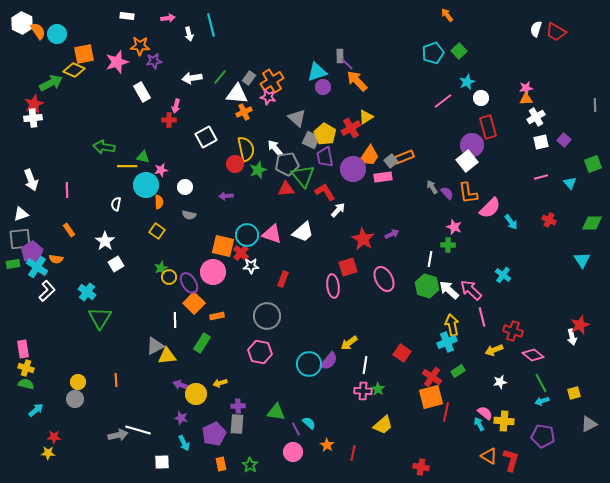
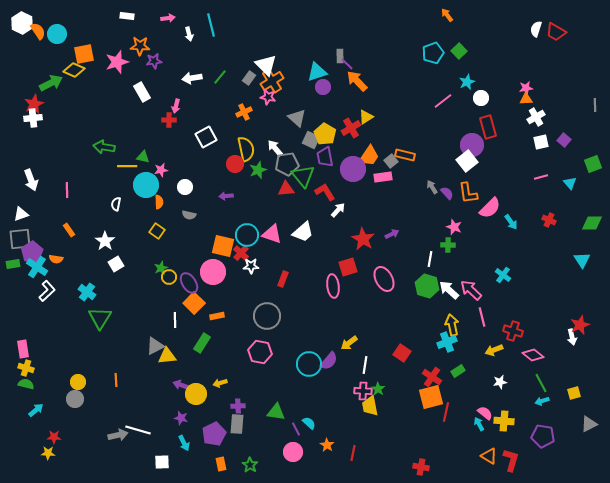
white triangle at (237, 94): moved 29 px right, 29 px up; rotated 40 degrees clockwise
orange rectangle at (404, 157): moved 1 px right, 2 px up; rotated 36 degrees clockwise
yellow trapezoid at (383, 425): moved 13 px left, 19 px up; rotated 120 degrees clockwise
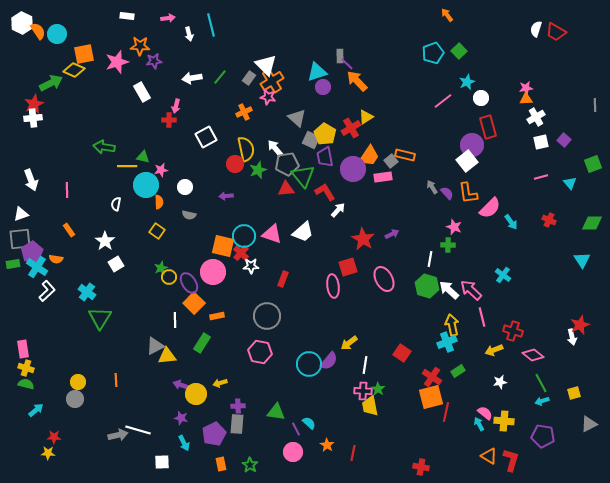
cyan circle at (247, 235): moved 3 px left, 1 px down
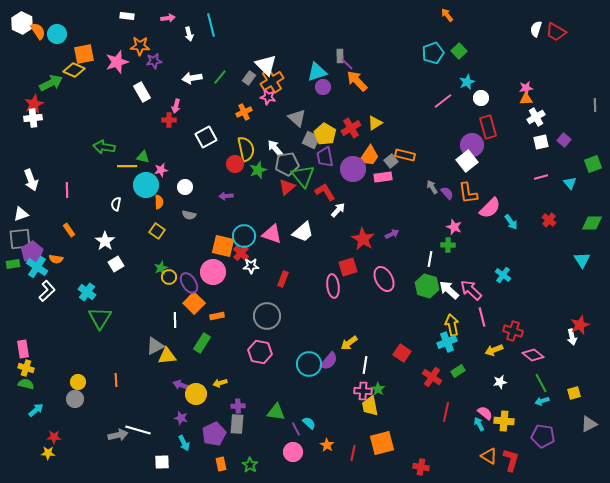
yellow triangle at (366, 117): moved 9 px right, 6 px down
red triangle at (286, 189): moved 1 px right, 2 px up; rotated 36 degrees counterclockwise
red cross at (549, 220): rotated 16 degrees clockwise
orange square at (431, 397): moved 49 px left, 46 px down
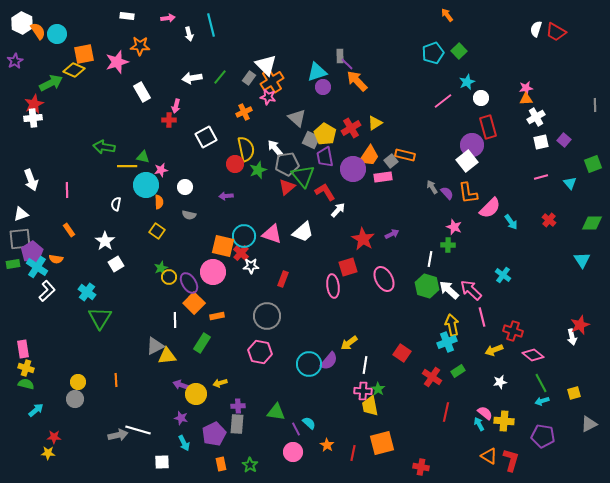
purple star at (154, 61): moved 139 px left; rotated 21 degrees counterclockwise
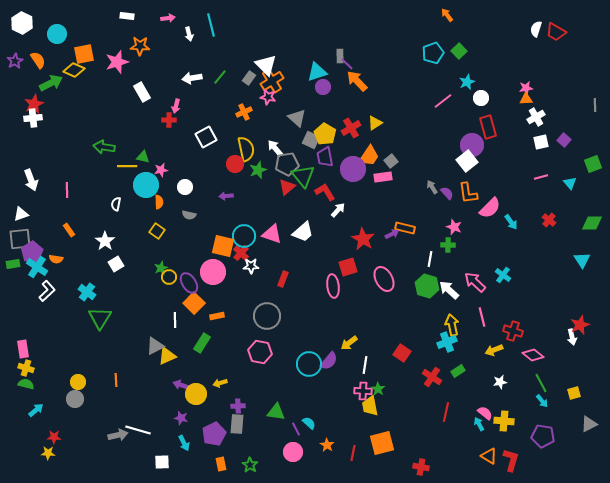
orange semicircle at (38, 31): moved 29 px down
orange rectangle at (405, 155): moved 73 px down
pink arrow at (471, 290): moved 4 px right, 8 px up
yellow triangle at (167, 356): rotated 18 degrees counterclockwise
cyan arrow at (542, 401): rotated 112 degrees counterclockwise
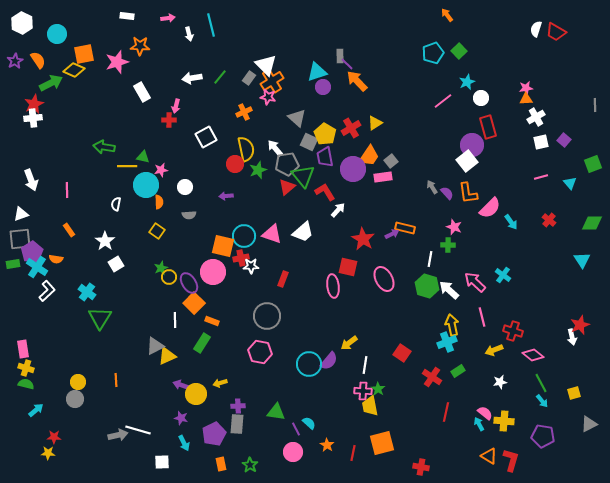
gray square at (311, 140): moved 2 px left, 2 px down
gray semicircle at (189, 215): rotated 16 degrees counterclockwise
red cross at (241, 253): moved 5 px down; rotated 35 degrees clockwise
red square at (348, 267): rotated 30 degrees clockwise
orange rectangle at (217, 316): moved 5 px left, 5 px down; rotated 32 degrees clockwise
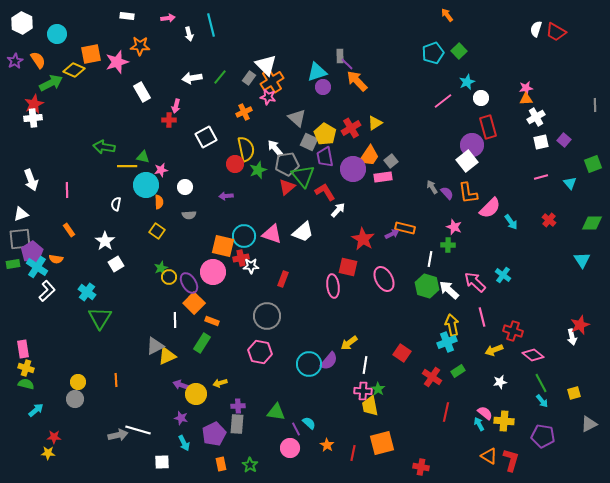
orange square at (84, 54): moved 7 px right
pink circle at (293, 452): moved 3 px left, 4 px up
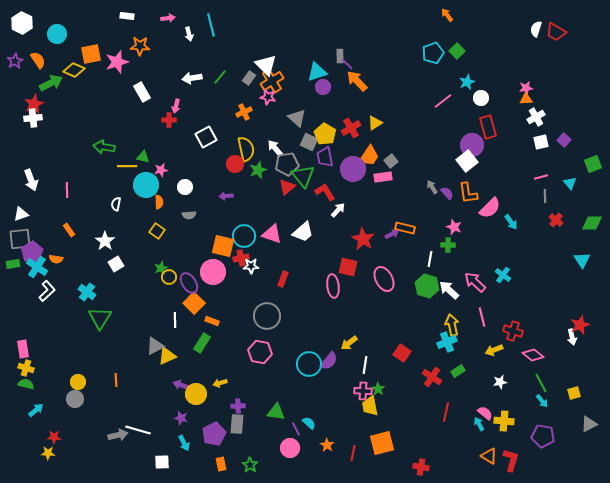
green square at (459, 51): moved 2 px left
gray line at (595, 105): moved 50 px left, 91 px down
red cross at (549, 220): moved 7 px right
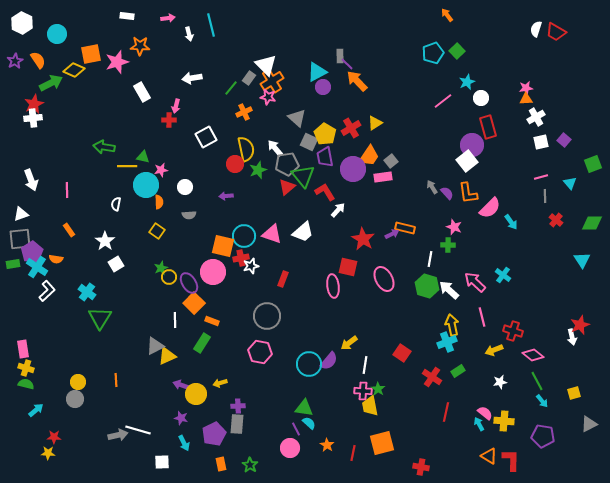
cyan triangle at (317, 72): rotated 10 degrees counterclockwise
green line at (220, 77): moved 11 px right, 11 px down
white star at (251, 266): rotated 14 degrees counterclockwise
green line at (541, 383): moved 4 px left, 2 px up
green triangle at (276, 412): moved 28 px right, 4 px up
red L-shape at (511, 460): rotated 15 degrees counterclockwise
